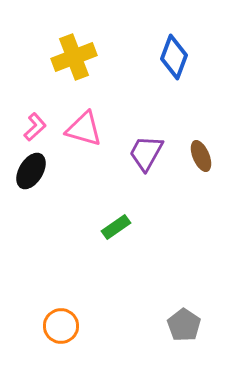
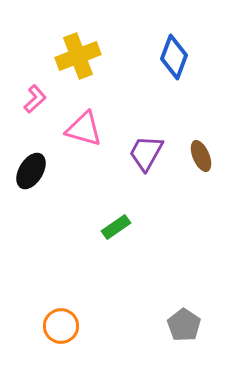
yellow cross: moved 4 px right, 1 px up
pink L-shape: moved 28 px up
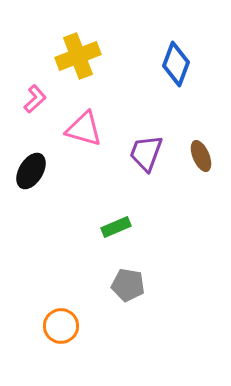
blue diamond: moved 2 px right, 7 px down
purple trapezoid: rotated 9 degrees counterclockwise
green rectangle: rotated 12 degrees clockwise
gray pentagon: moved 56 px left, 40 px up; rotated 24 degrees counterclockwise
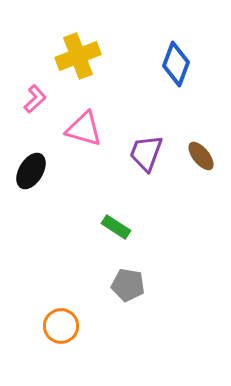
brown ellipse: rotated 16 degrees counterclockwise
green rectangle: rotated 56 degrees clockwise
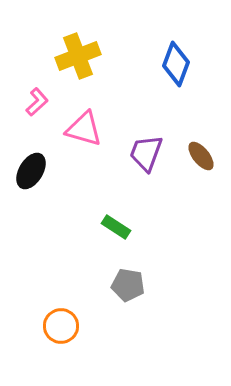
pink L-shape: moved 2 px right, 3 px down
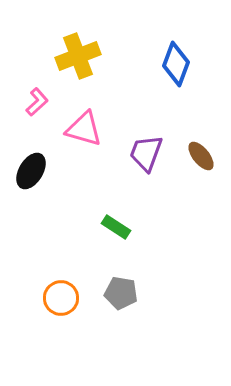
gray pentagon: moved 7 px left, 8 px down
orange circle: moved 28 px up
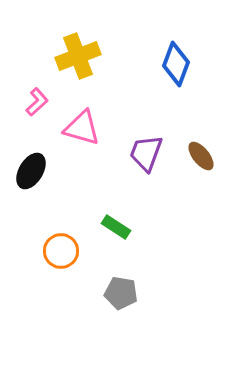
pink triangle: moved 2 px left, 1 px up
orange circle: moved 47 px up
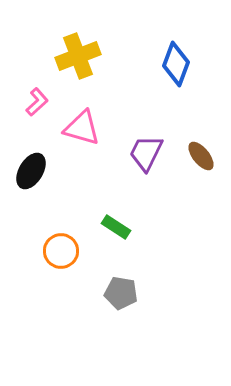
purple trapezoid: rotated 6 degrees clockwise
